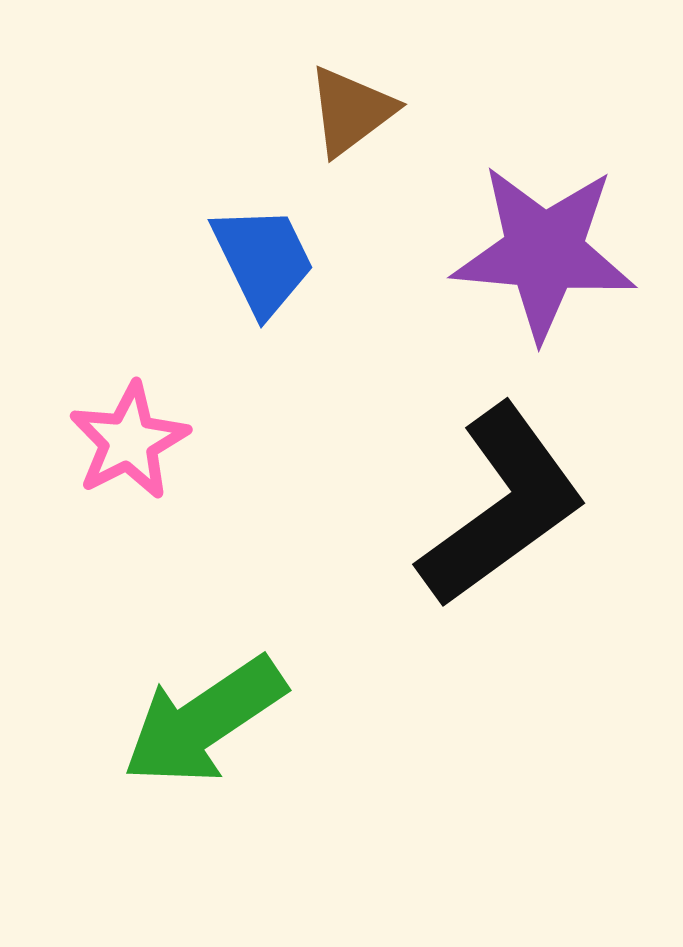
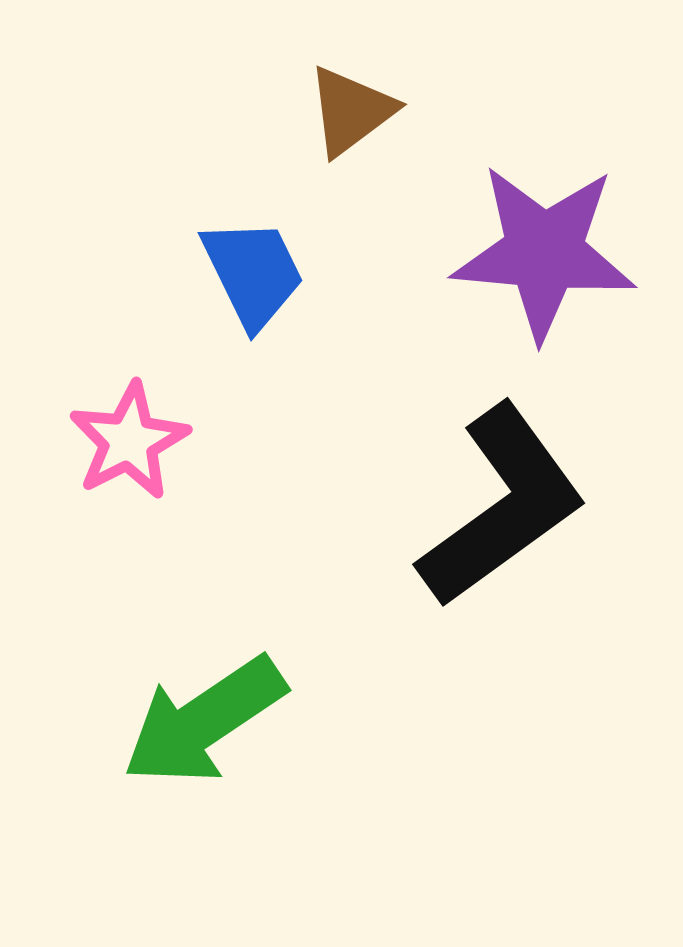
blue trapezoid: moved 10 px left, 13 px down
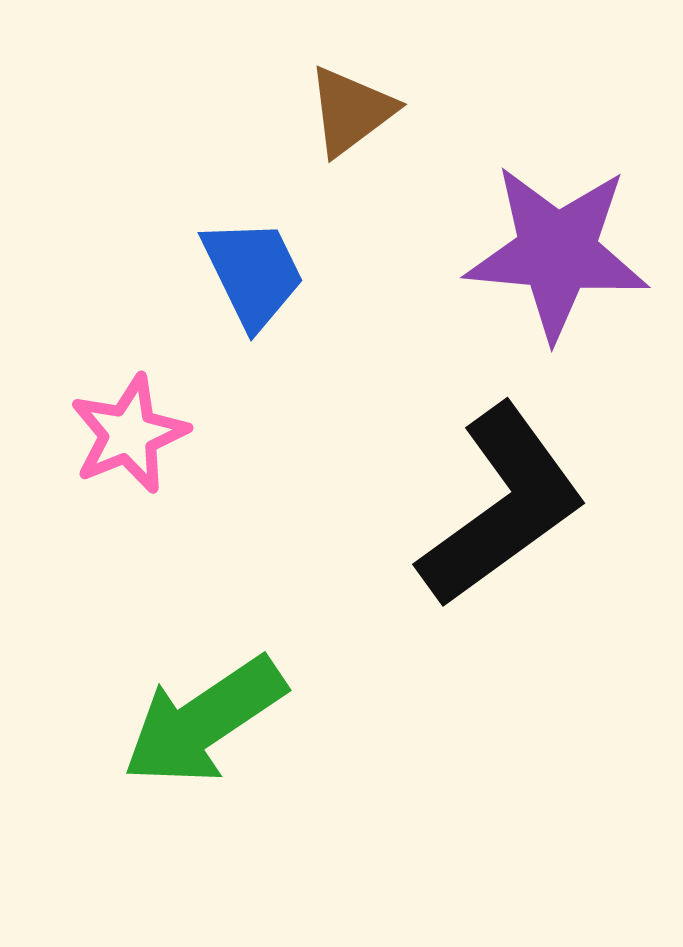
purple star: moved 13 px right
pink star: moved 7 px up; rotated 5 degrees clockwise
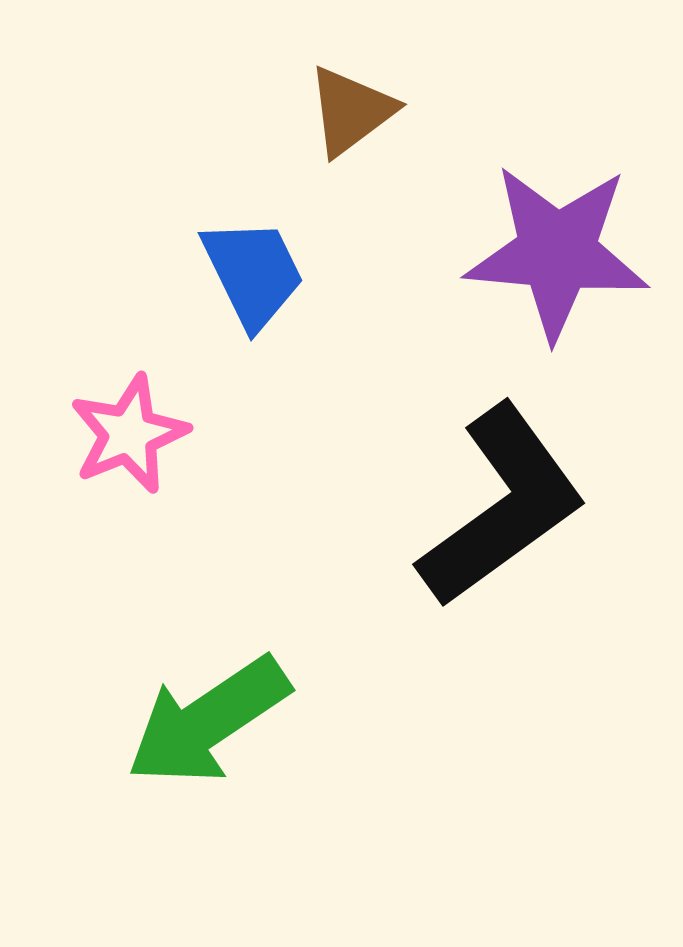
green arrow: moved 4 px right
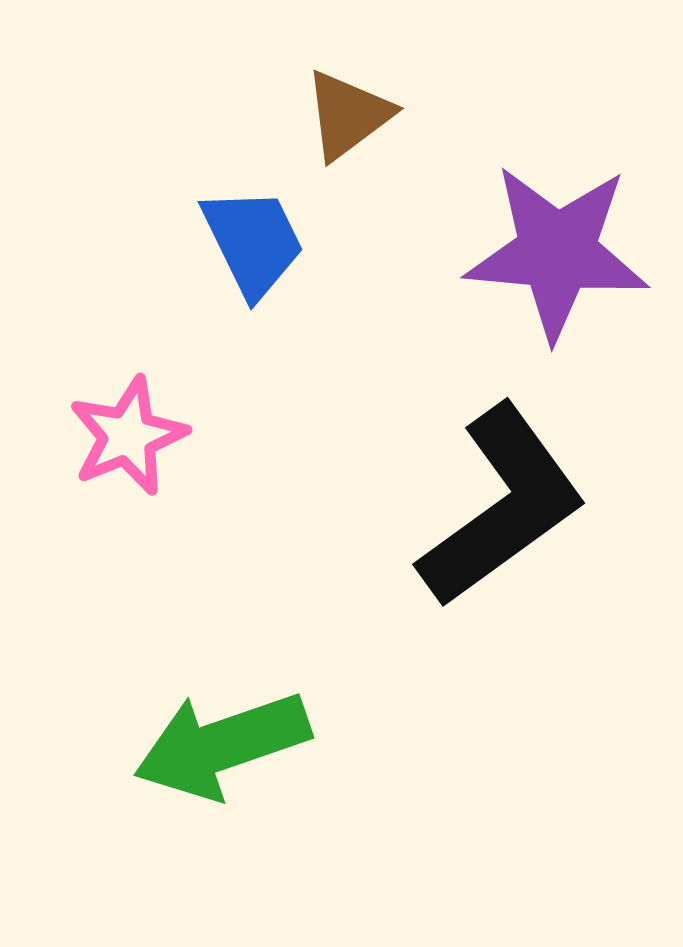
brown triangle: moved 3 px left, 4 px down
blue trapezoid: moved 31 px up
pink star: moved 1 px left, 2 px down
green arrow: moved 14 px right, 24 px down; rotated 15 degrees clockwise
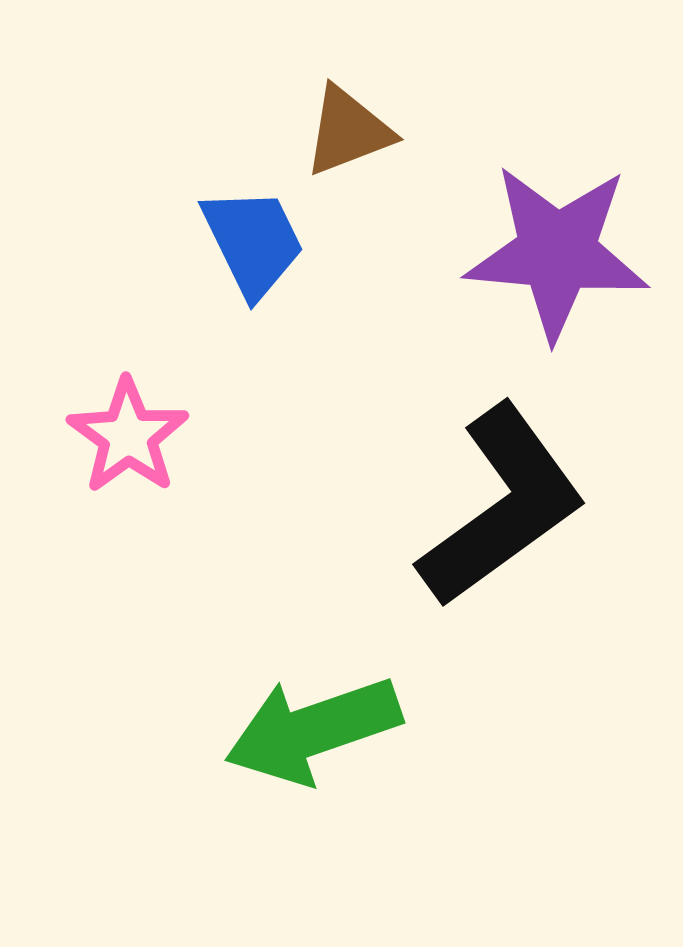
brown triangle: moved 16 px down; rotated 16 degrees clockwise
pink star: rotated 14 degrees counterclockwise
green arrow: moved 91 px right, 15 px up
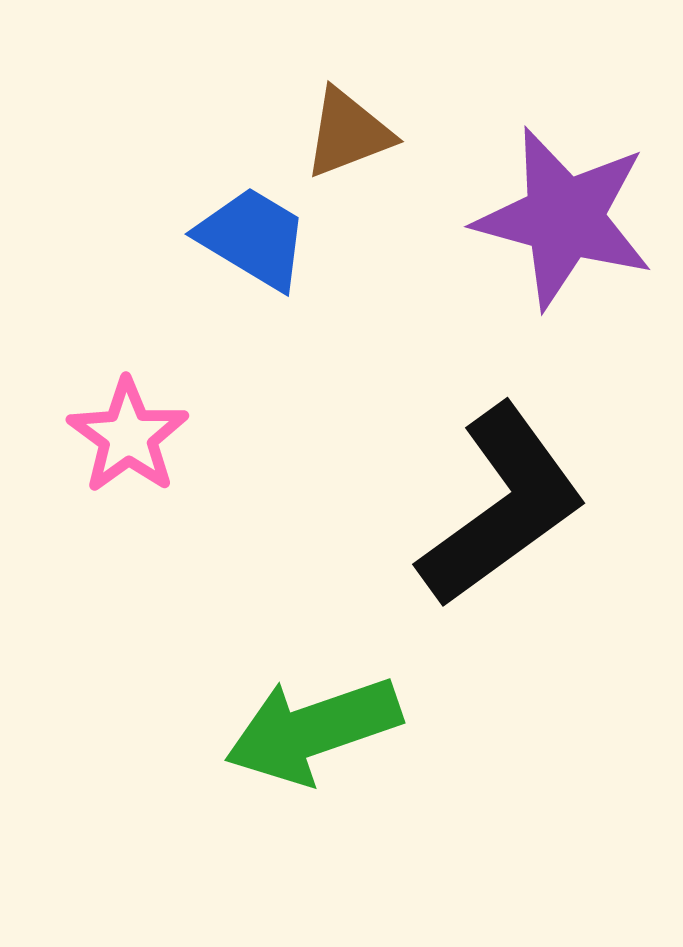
brown triangle: moved 2 px down
blue trapezoid: moved 4 px up; rotated 33 degrees counterclockwise
purple star: moved 7 px right, 34 px up; rotated 10 degrees clockwise
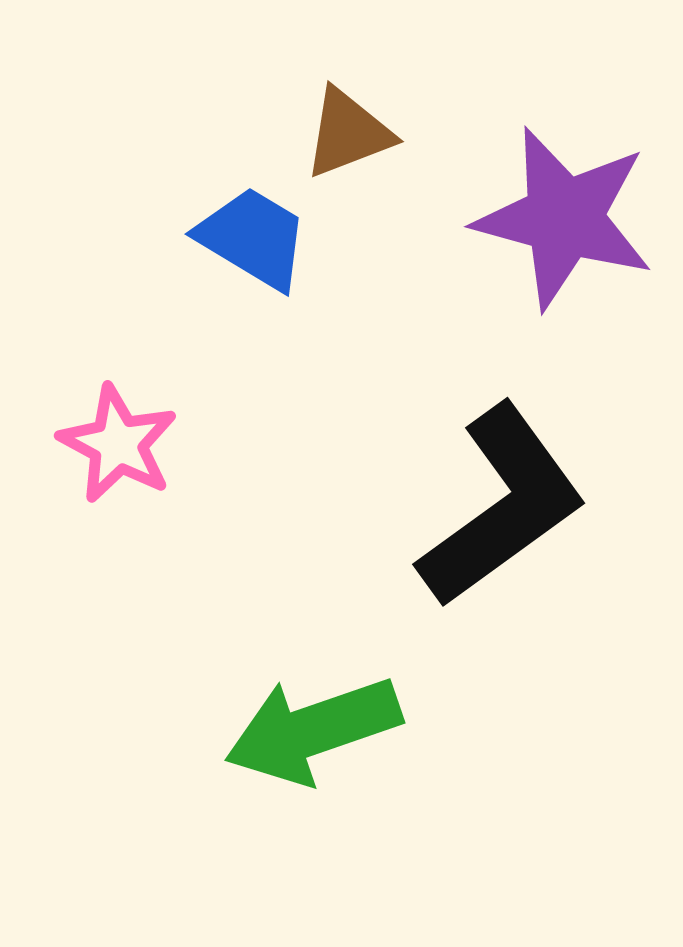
pink star: moved 10 px left, 8 px down; rotated 8 degrees counterclockwise
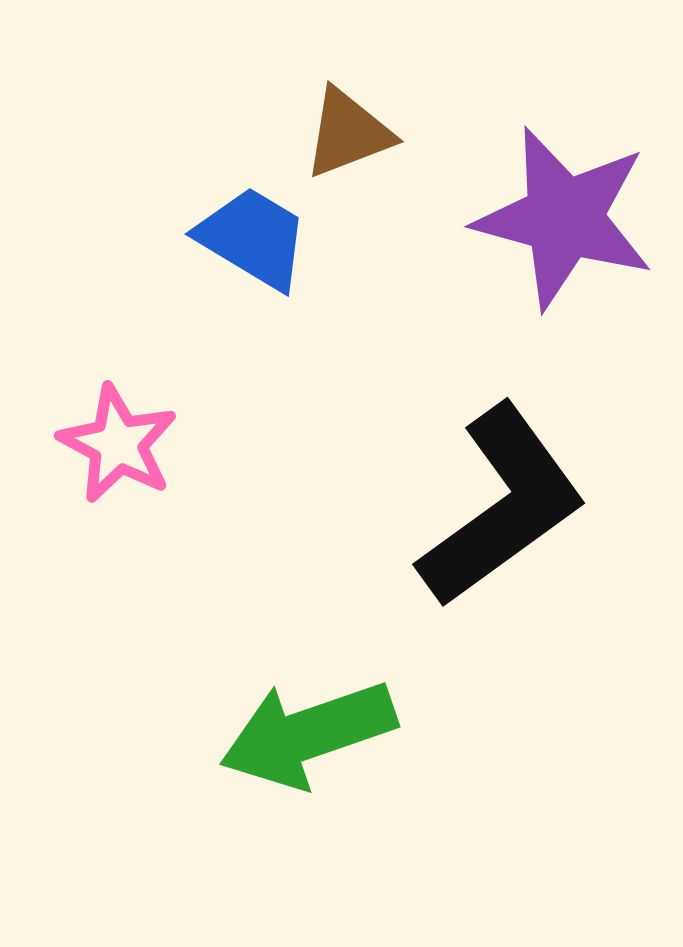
green arrow: moved 5 px left, 4 px down
